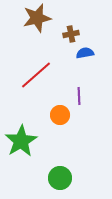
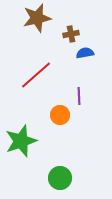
green star: rotated 12 degrees clockwise
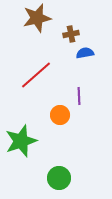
green circle: moved 1 px left
